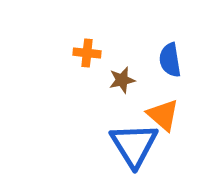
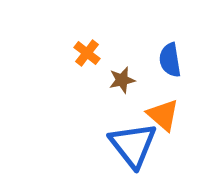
orange cross: rotated 32 degrees clockwise
blue triangle: moved 1 px left; rotated 6 degrees counterclockwise
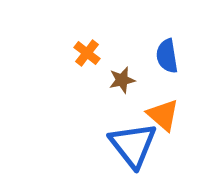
blue semicircle: moved 3 px left, 4 px up
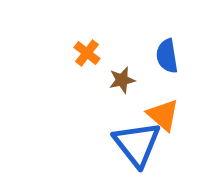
blue triangle: moved 4 px right, 1 px up
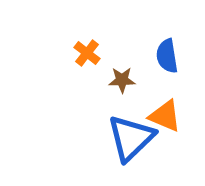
brown star: rotated 12 degrees clockwise
orange triangle: moved 2 px right, 1 px down; rotated 18 degrees counterclockwise
blue triangle: moved 6 px left, 6 px up; rotated 24 degrees clockwise
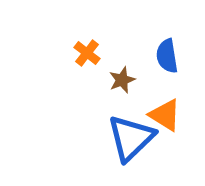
brown star: rotated 20 degrees counterclockwise
orange triangle: moved 1 px up; rotated 9 degrees clockwise
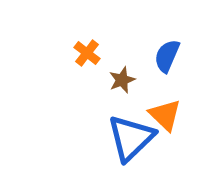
blue semicircle: rotated 32 degrees clockwise
orange triangle: rotated 12 degrees clockwise
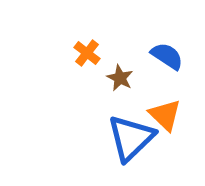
blue semicircle: rotated 100 degrees clockwise
brown star: moved 2 px left, 2 px up; rotated 24 degrees counterclockwise
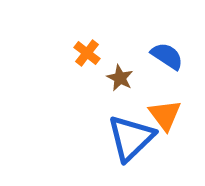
orange triangle: rotated 9 degrees clockwise
